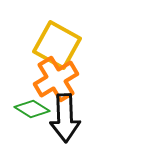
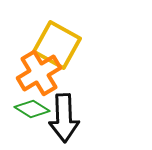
orange cross: moved 17 px left, 6 px up
black arrow: moved 1 px left
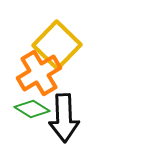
yellow square: rotated 15 degrees clockwise
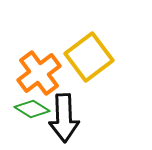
yellow square: moved 32 px right, 12 px down; rotated 9 degrees clockwise
orange cross: rotated 6 degrees counterclockwise
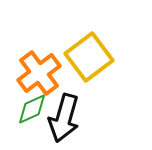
green diamond: rotated 56 degrees counterclockwise
black arrow: rotated 18 degrees clockwise
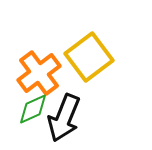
green diamond: moved 1 px right
black arrow: rotated 6 degrees clockwise
